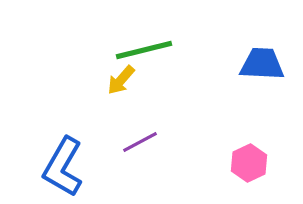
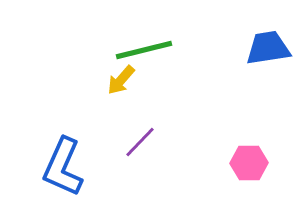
blue trapezoid: moved 6 px right, 16 px up; rotated 12 degrees counterclockwise
purple line: rotated 18 degrees counterclockwise
pink hexagon: rotated 24 degrees clockwise
blue L-shape: rotated 6 degrees counterclockwise
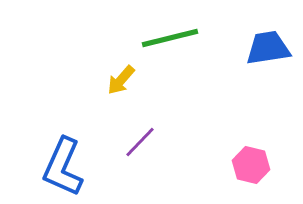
green line: moved 26 px right, 12 px up
pink hexagon: moved 2 px right, 2 px down; rotated 15 degrees clockwise
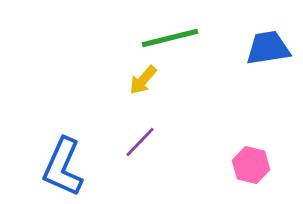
yellow arrow: moved 22 px right
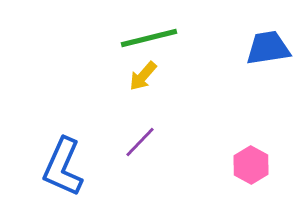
green line: moved 21 px left
yellow arrow: moved 4 px up
pink hexagon: rotated 15 degrees clockwise
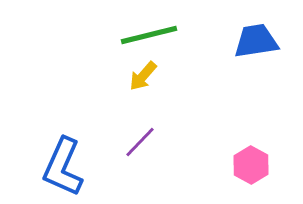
green line: moved 3 px up
blue trapezoid: moved 12 px left, 7 px up
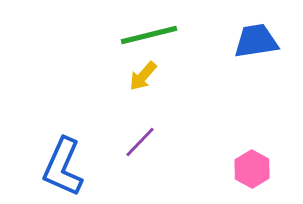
pink hexagon: moved 1 px right, 4 px down
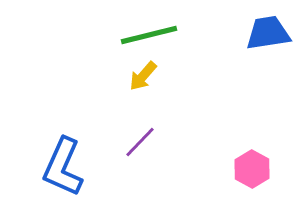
blue trapezoid: moved 12 px right, 8 px up
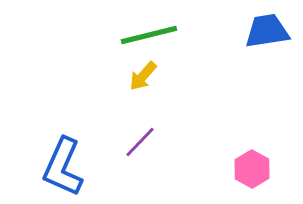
blue trapezoid: moved 1 px left, 2 px up
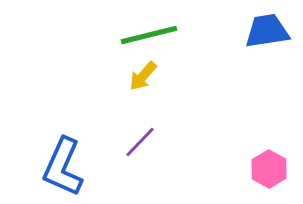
pink hexagon: moved 17 px right
